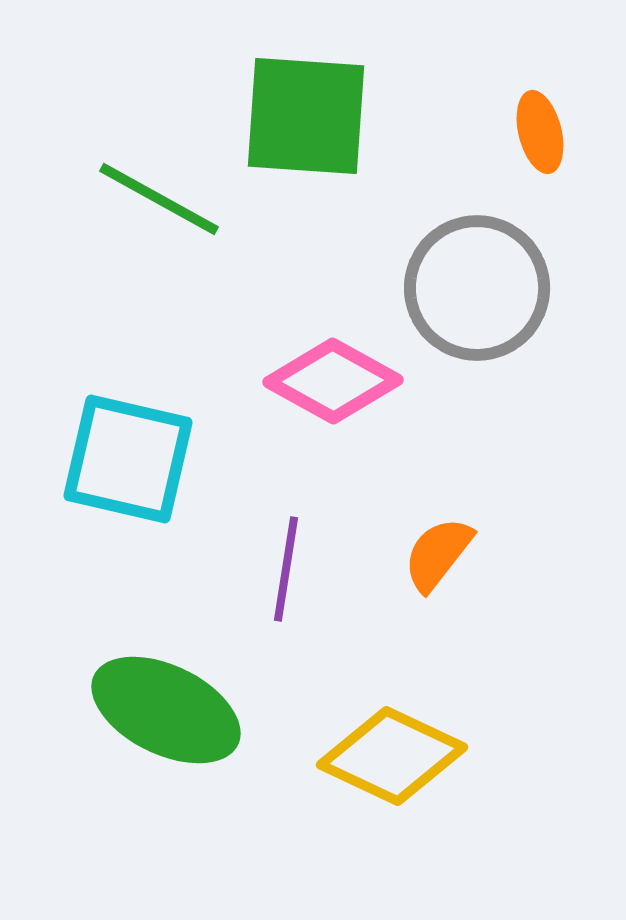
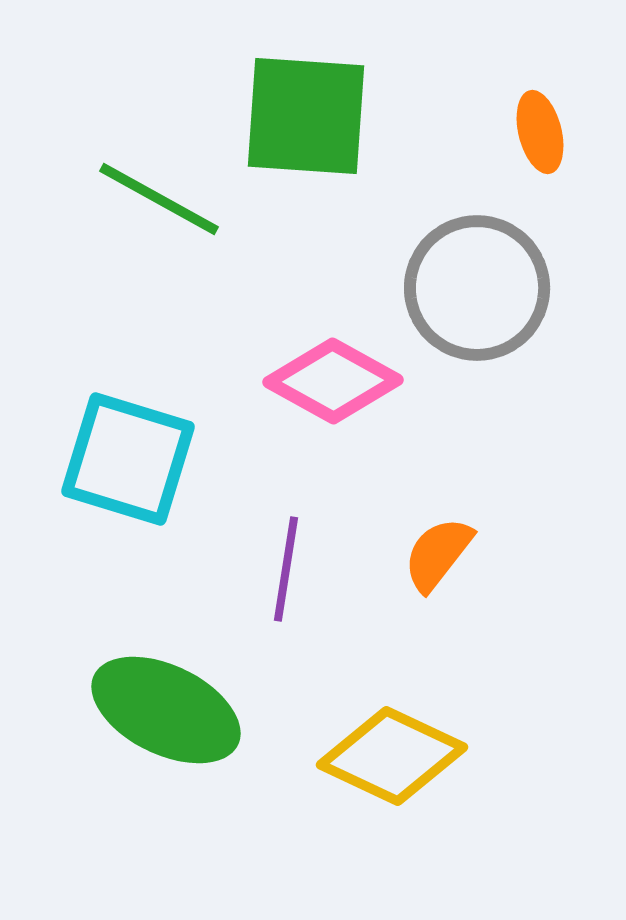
cyan square: rotated 4 degrees clockwise
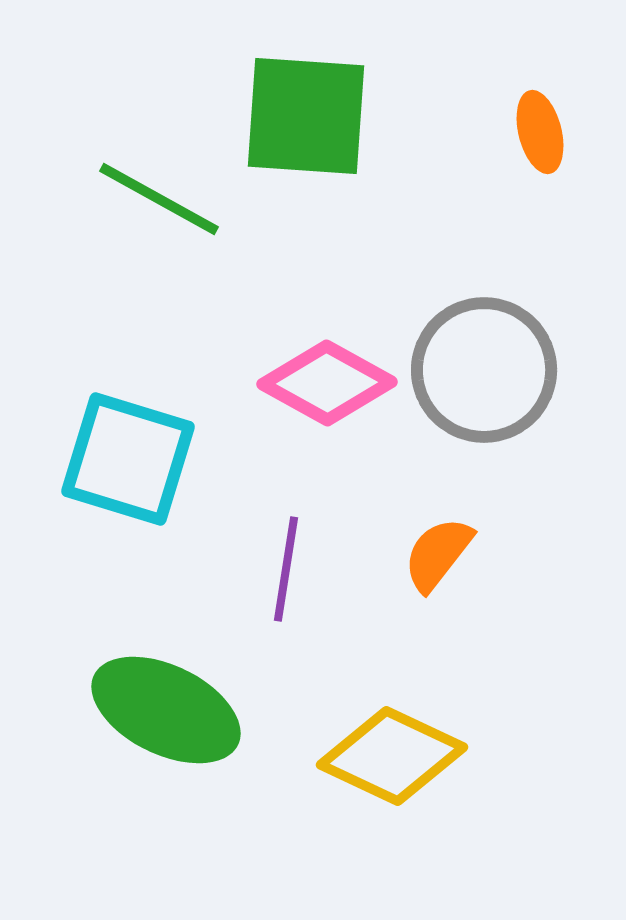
gray circle: moved 7 px right, 82 px down
pink diamond: moved 6 px left, 2 px down
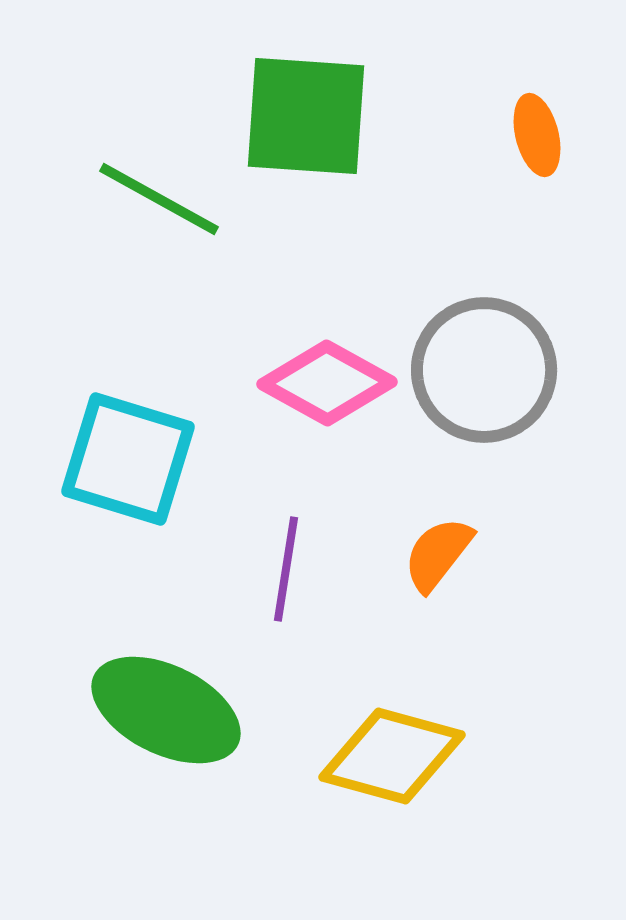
orange ellipse: moved 3 px left, 3 px down
yellow diamond: rotated 10 degrees counterclockwise
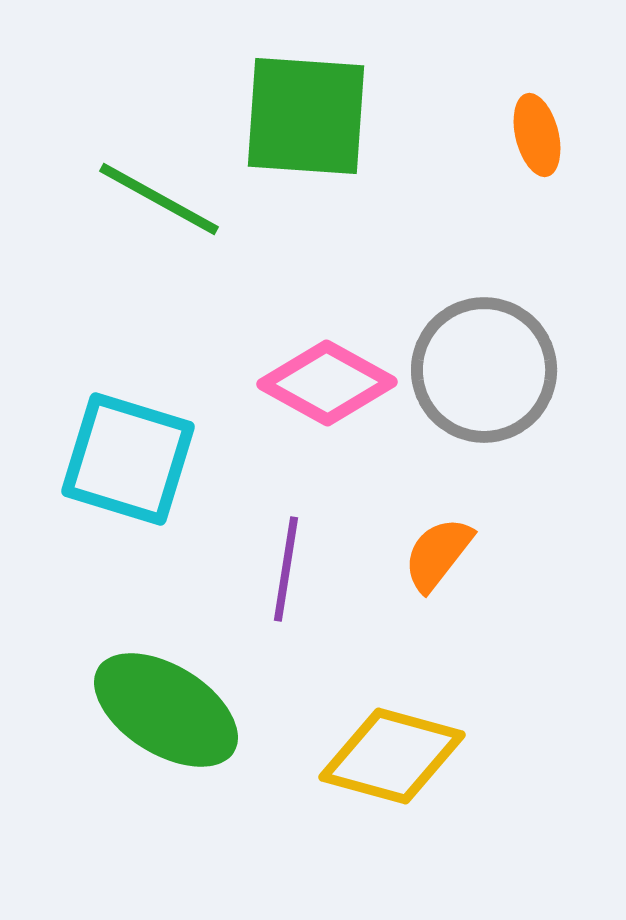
green ellipse: rotated 6 degrees clockwise
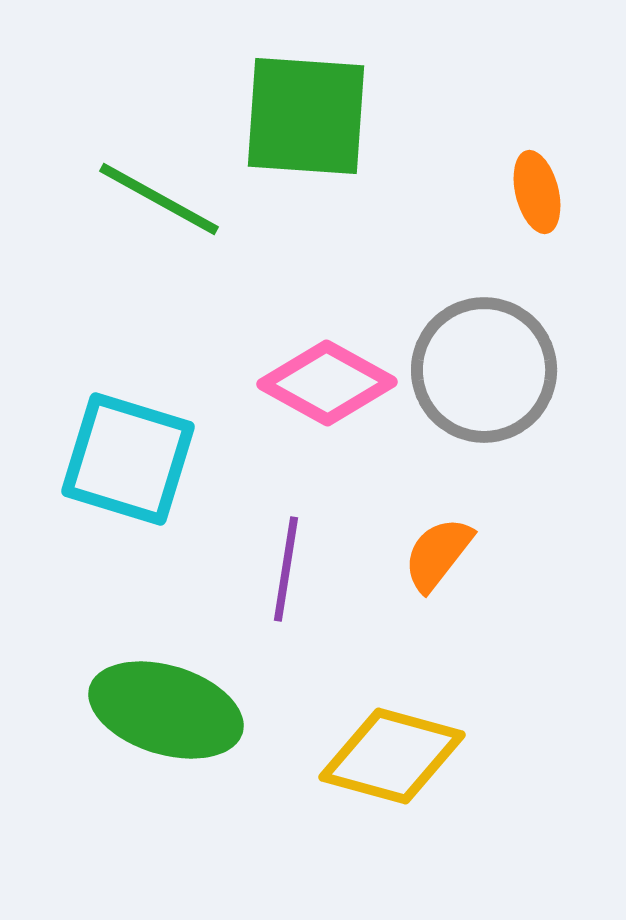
orange ellipse: moved 57 px down
green ellipse: rotated 15 degrees counterclockwise
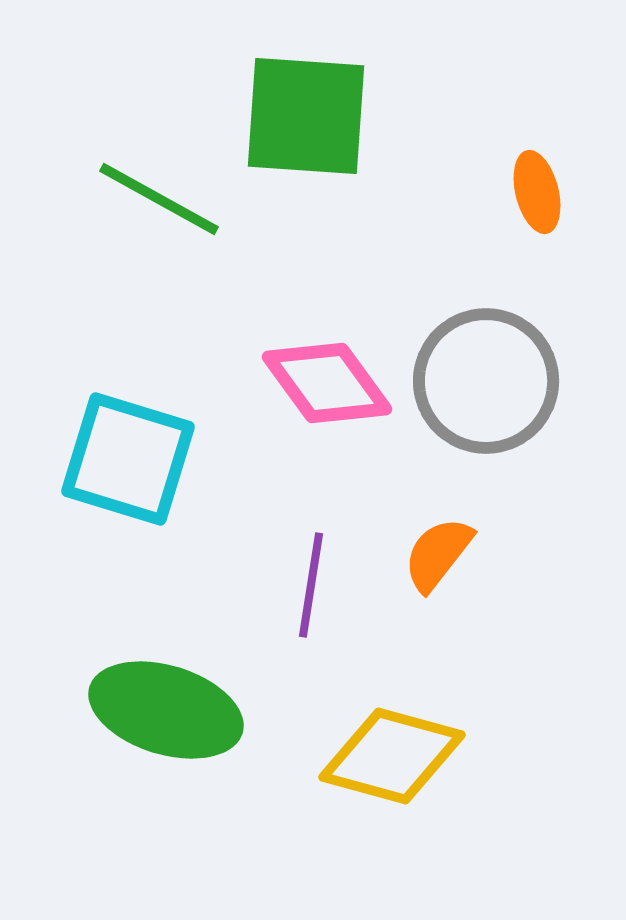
gray circle: moved 2 px right, 11 px down
pink diamond: rotated 25 degrees clockwise
purple line: moved 25 px right, 16 px down
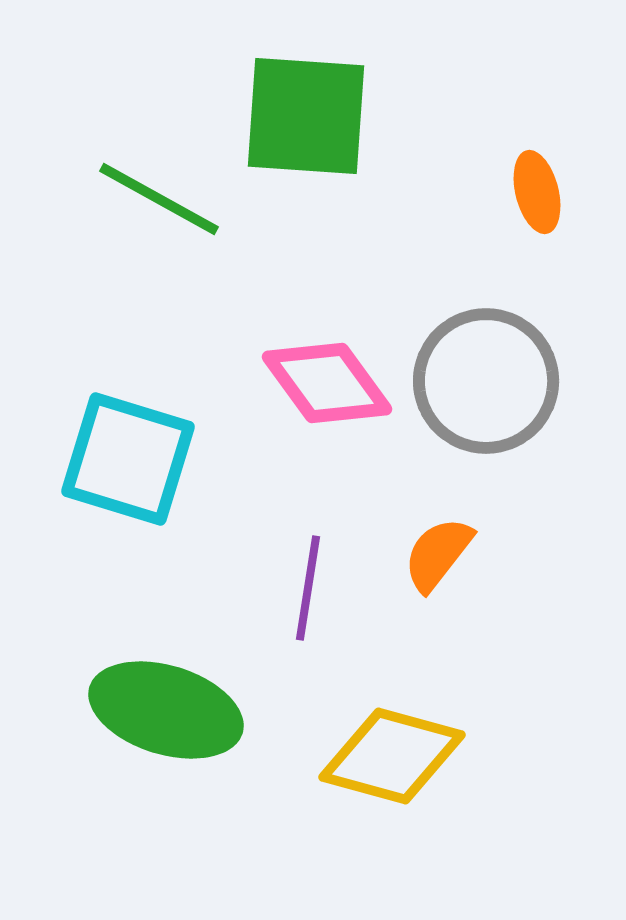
purple line: moved 3 px left, 3 px down
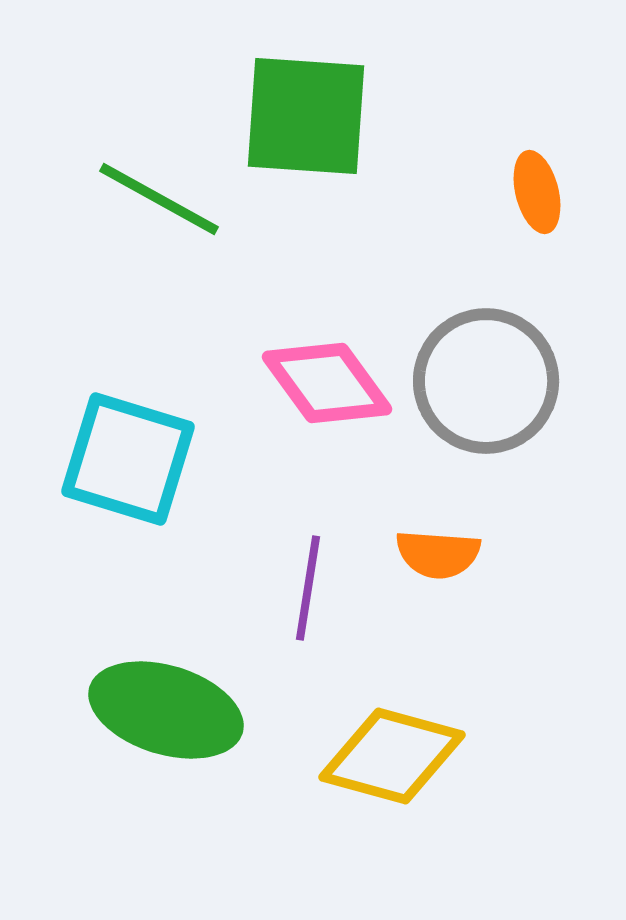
orange semicircle: rotated 124 degrees counterclockwise
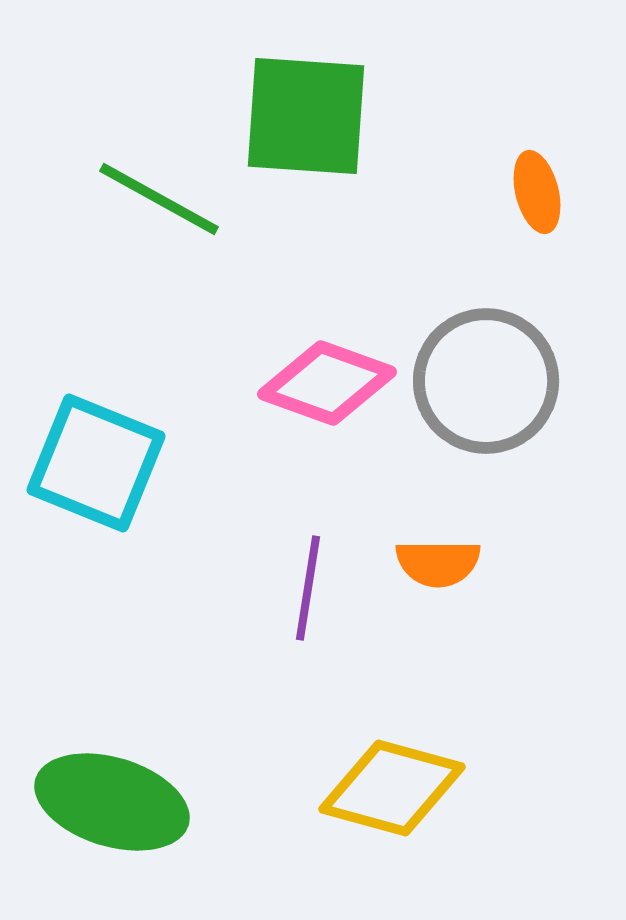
pink diamond: rotated 34 degrees counterclockwise
cyan square: moved 32 px left, 4 px down; rotated 5 degrees clockwise
orange semicircle: moved 9 px down; rotated 4 degrees counterclockwise
green ellipse: moved 54 px left, 92 px down
yellow diamond: moved 32 px down
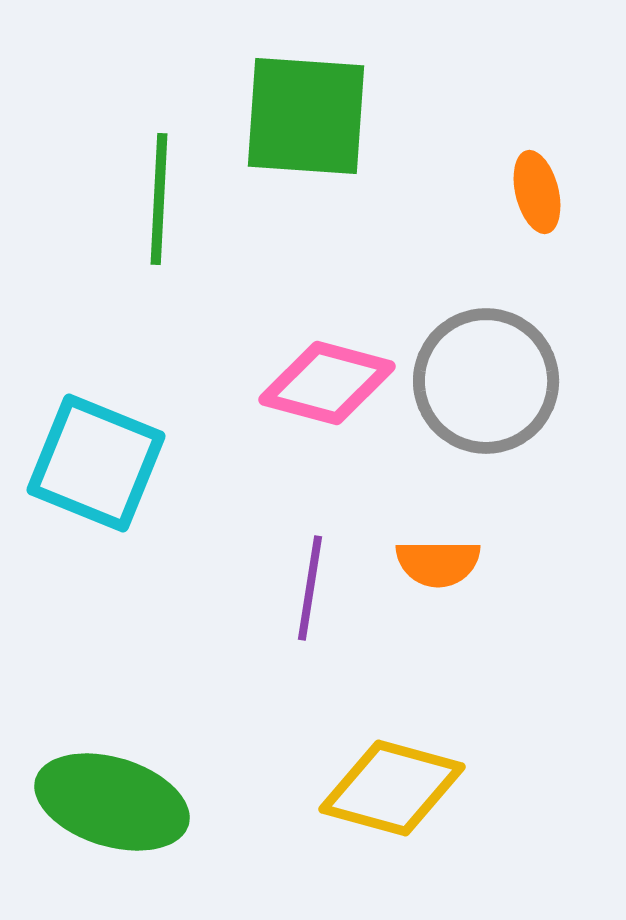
green line: rotated 64 degrees clockwise
pink diamond: rotated 5 degrees counterclockwise
purple line: moved 2 px right
